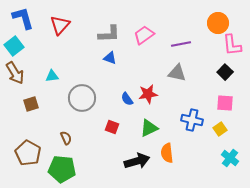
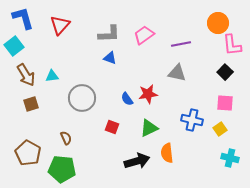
brown arrow: moved 11 px right, 2 px down
cyan cross: rotated 24 degrees counterclockwise
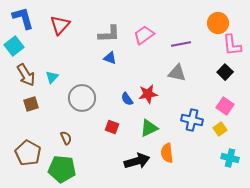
cyan triangle: moved 1 px down; rotated 40 degrees counterclockwise
pink square: moved 3 px down; rotated 30 degrees clockwise
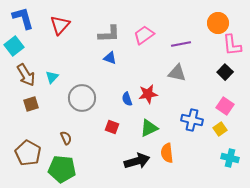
blue semicircle: rotated 16 degrees clockwise
